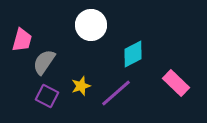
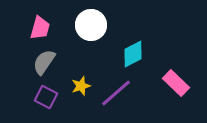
pink trapezoid: moved 18 px right, 12 px up
purple square: moved 1 px left, 1 px down
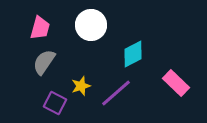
purple square: moved 9 px right, 6 px down
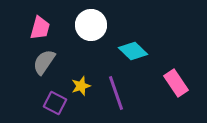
cyan diamond: moved 3 px up; rotated 72 degrees clockwise
pink rectangle: rotated 12 degrees clockwise
purple line: rotated 68 degrees counterclockwise
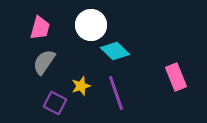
cyan diamond: moved 18 px left
pink rectangle: moved 6 px up; rotated 12 degrees clockwise
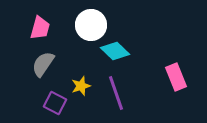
gray semicircle: moved 1 px left, 2 px down
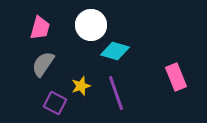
cyan diamond: rotated 28 degrees counterclockwise
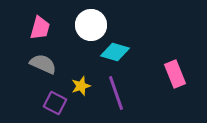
cyan diamond: moved 1 px down
gray semicircle: rotated 80 degrees clockwise
pink rectangle: moved 1 px left, 3 px up
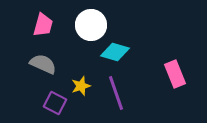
pink trapezoid: moved 3 px right, 3 px up
